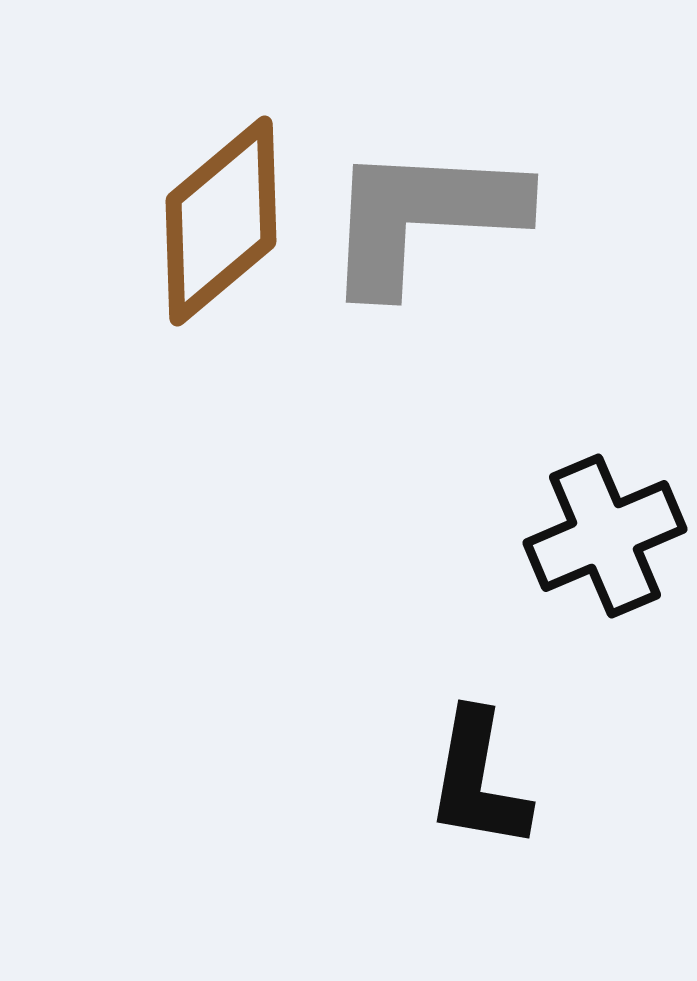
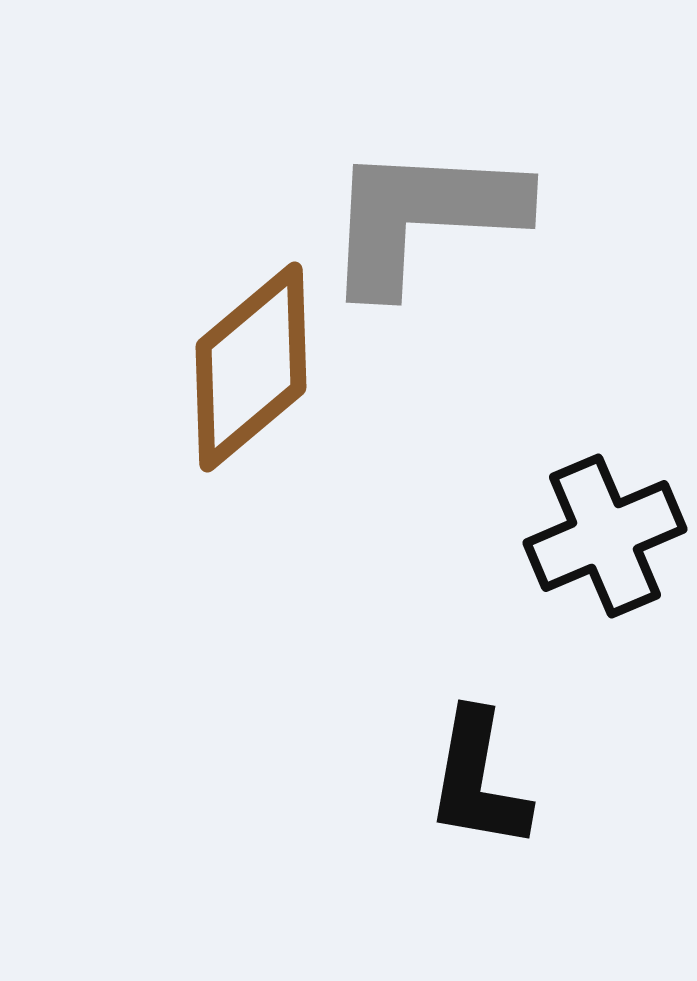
brown diamond: moved 30 px right, 146 px down
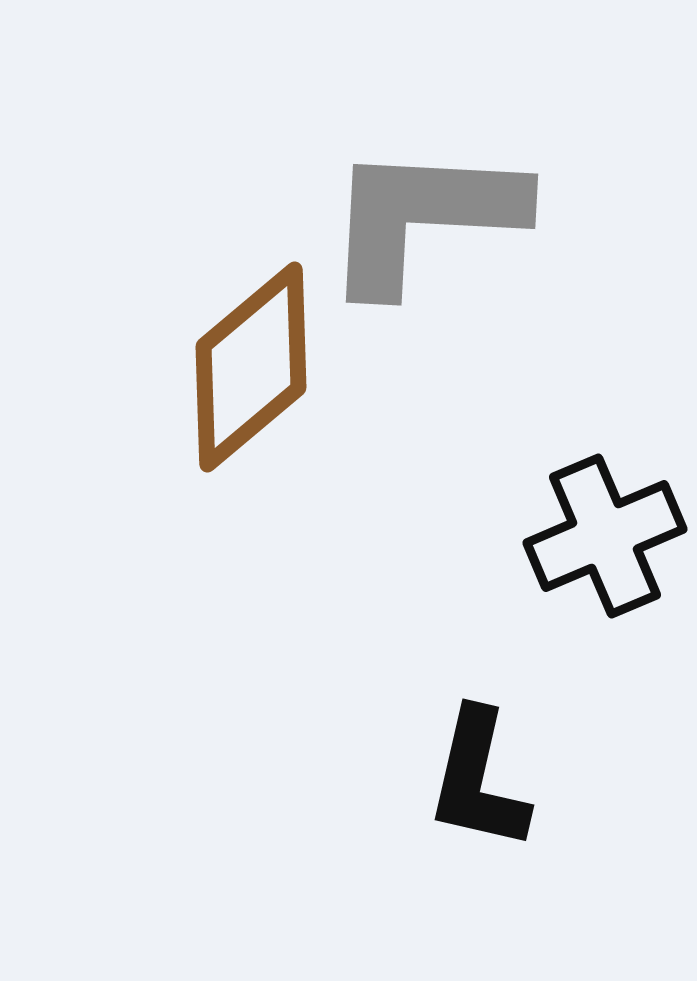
black L-shape: rotated 3 degrees clockwise
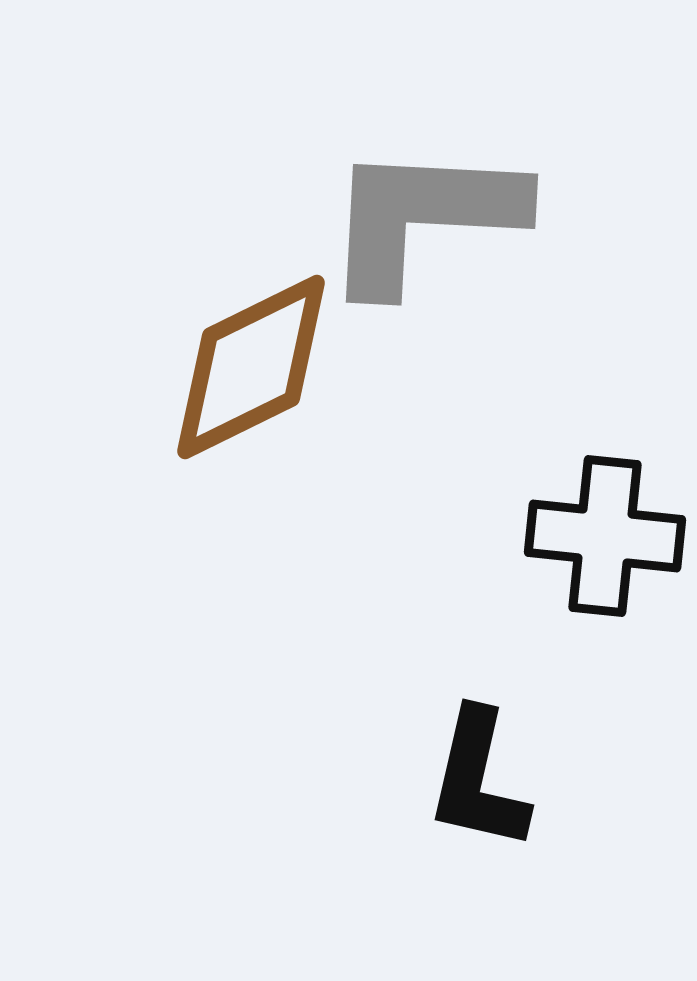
brown diamond: rotated 14 degrees clockwise
black cross: rotated 29 degrees clockwise
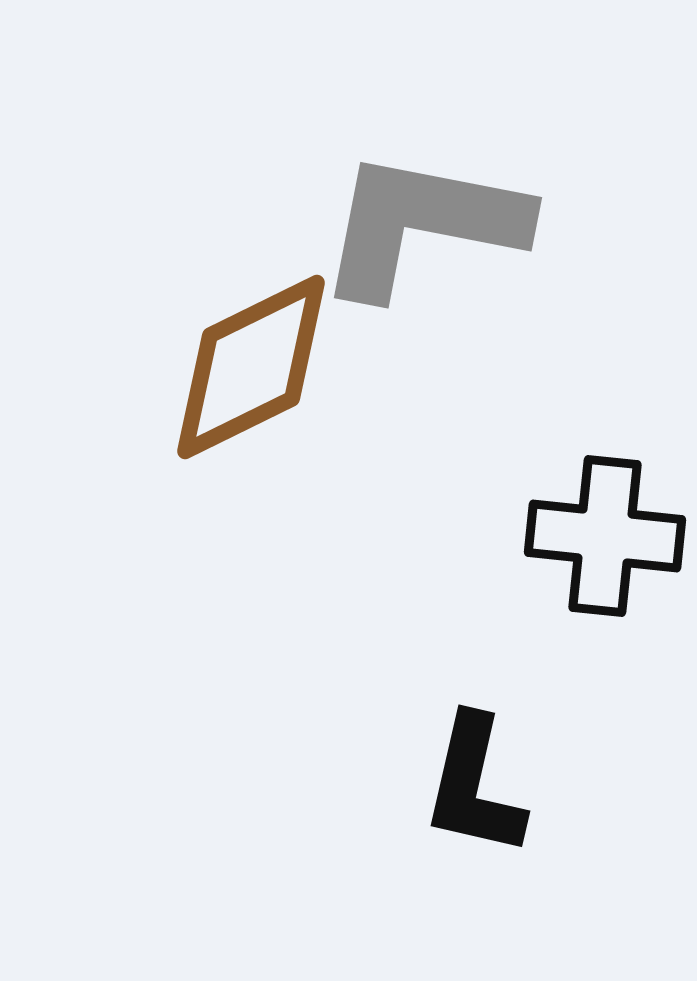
gray L-shape: moved 1 px left, 7 px down; rotated 8 degrees clockwise
black L-shape: moved 4 px left, 6 px down
